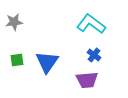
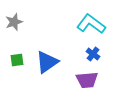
gray star: rotated 12 degrees counterclockwise
blue cross: moved 1 px left, 1 px up
blue triangle: rotated 20 degrees clockwise
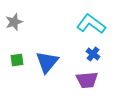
blue triangle: rotated 15 degrees counterclockwise
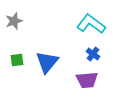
gray star: moved 1 px up
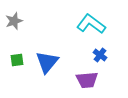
blue cross: moved 7 px right, 1 px down
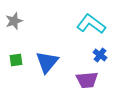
green square: moved 1 px left
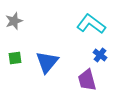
green square: moved 1 px left, 2 px up
purple trapezoid: rotated 80 degrees clockwise
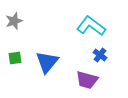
cyan L-shape: moved 2 px down
purple trapezoid: rotated 60 degrees counterclockwise
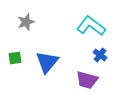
gray star: moved 12 px right, 1 px down
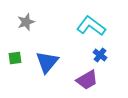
purple trapezoid: rotated 45 degrees counterclockwise
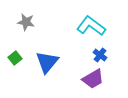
gray star: rotated 30 degrees clockwise
green square: rotated 32 degrees counterclockwise
purple trapezoid: moved 6 px right, 1 px up
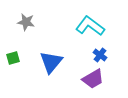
cyan L-shape: moved 1 px left
green square: moved 2 px left; rotated 24 degrees clockwise
blue triangle: moved 4 px right
